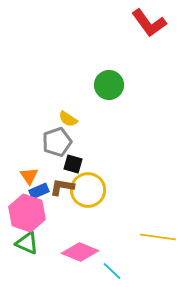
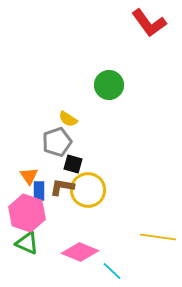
blue rectangle: rotated 66 degrees counterclockwise
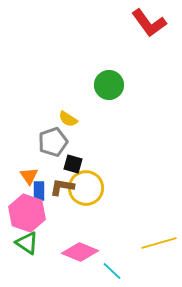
gray pentagon: moved 4 px left
yellow circle: moved 2 px left, 2 px up
yellow line: moved 1 px right, 6 px down; rotated 24 degrees counterclockwise
green triangle: rotated 10 degrees clockwise
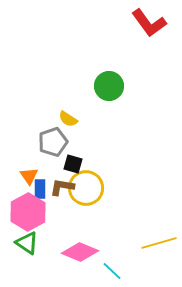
green circle: moved 1 px down
blue rectangle: moved 1 px right, 2 px up
pink hexagon: moved 1 px right, 1 px up; rotated 12 degrees clockwise
